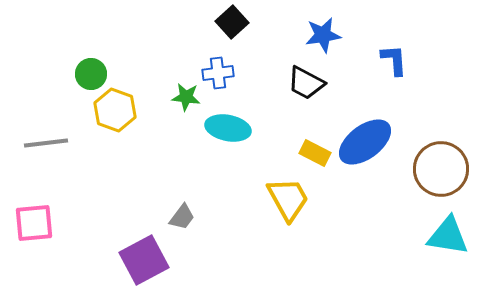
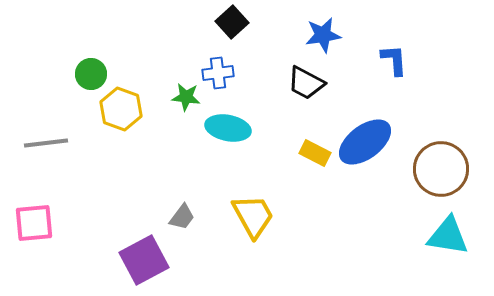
yellow hexagon: moved 6 px right, 1 px up
yellow trapezoid: moved 35 px left, 17 px down
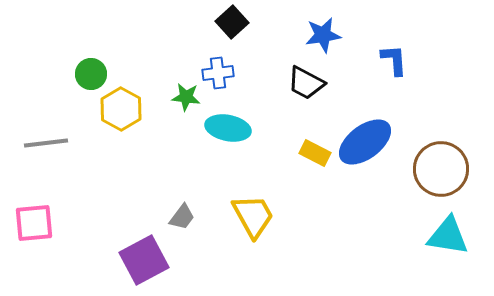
yellow hexagon: rotated 9 degrees clockwise
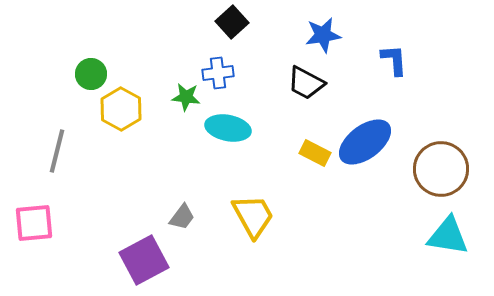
gray line: moved 11 px right, 8 px down; rotated 69 degrees counterclockwise
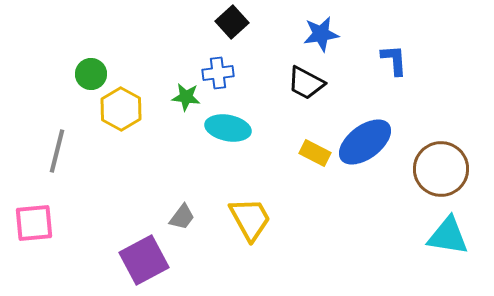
blue star: moved 2 px left, 1 px up
yellow trapezoid: moved 3 px left, 3 px down
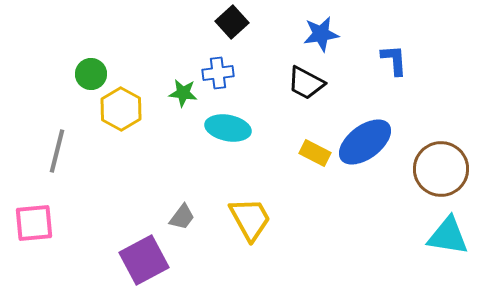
green star: moved 3 px left, 4 px up
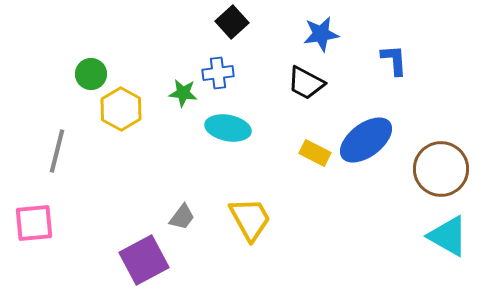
blue ellipse: moved 1 px right, 2 px up
cyan triangle: rotated 21 degrees clockwise
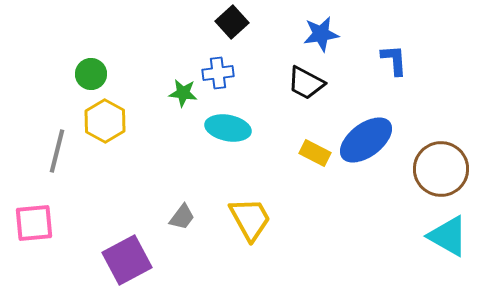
yellow hexagon: moved 16 px left, 12 px down
purple square: moved 17 px left
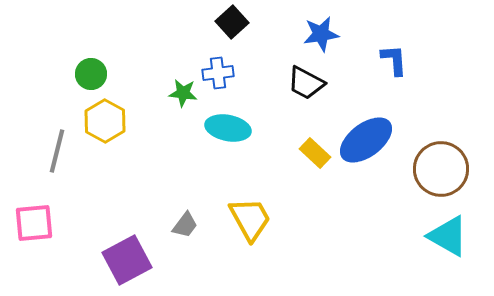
yellow rectangle: rotated 16 degrees clockwise
gray trapezoid: moved 3 px right, 8 px down
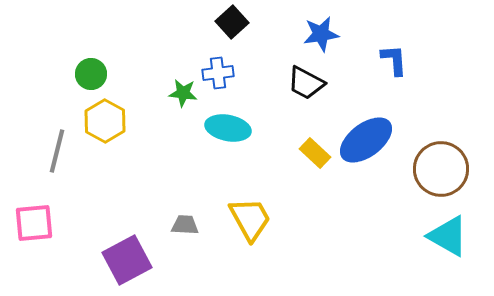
gray trapezoid: rotated 124 degrees counterclockwise
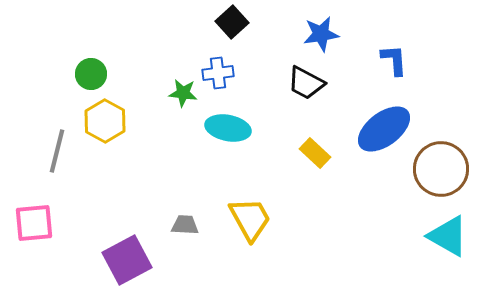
blue ellipse: moved 18 px right, 11 px up
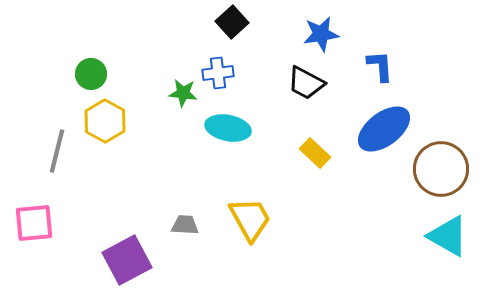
blue L-shape: moved 14 px left, 6 px down
